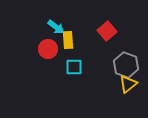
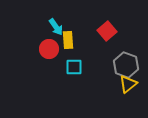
cyan arrow: rotated 18 degrees clockwise
red circle: moved 1 px right
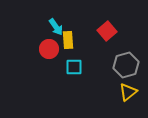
gray hexagon: rotated 25 degrees clockwise
yellow triangle: moved 8 px down
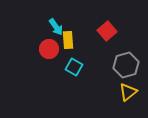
cyan square: rotated 30 degrees clockwise
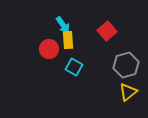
cyan arrow: moved 7 px right, 2 px up
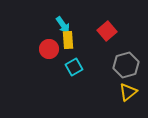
cyan square: rotated 30 degrees clockwise
